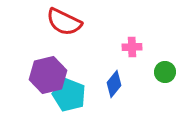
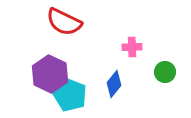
purple hexagon: moved 2 px right, 1 px up; rotated 21 degrees counterclockwise
cyan pentagon: moved 1 px right
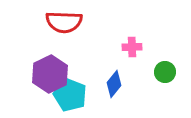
red semicircle: rotated 24 degrees counterclockwise
purple hexagon: rotated 9 degrees clockwise
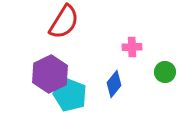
red semicircle: rotated 60 degrees counterclockwise
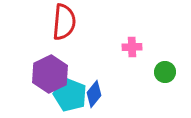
red semicircle: rotated 27 degrees counterclockwise
blue diamond: moved 20 px left, 10 px down
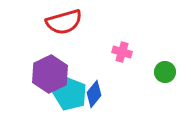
red semicircle: rotated 69 degrees clockwise
pink cross: moved 10 px left, 5 px down; rotated 18 degrees clockwise
cyan pentagon: moved 1 px up
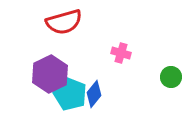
pink cross: moved 1 px left, 1 px down
green circle: moved 6 px right, 5 px down
